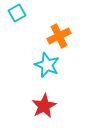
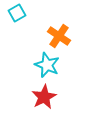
orange cross: rotated 30 degrees counterclockwise
red star: moved 9 px up
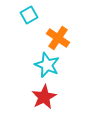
cyan square: moved 12 px right, 2 px down
orange cross: moved 1 px left, 2 px down
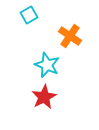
orange cross: moved 12 px right, 2 px up
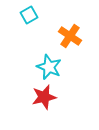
cyan star: moved 2 px right, 2 px down
red star: rotated 15 degrees clockwise
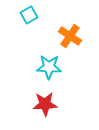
cyan star: rotated 20 degrees counterclockwise
red star: moved 1 px right, 7 px down; rotated 10 degrees clockwise
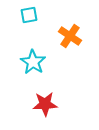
cyan square: rotated 18 degrees clockwise
cyan star: moved 16 px left, 5 px up; rotated 30 degrees clockwise
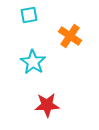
red star: moved 2 px right, 1 px down
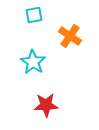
cyan square: moved 5 px right
red star: moved 1 px left
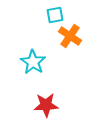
cyan square: moved 21 px right
